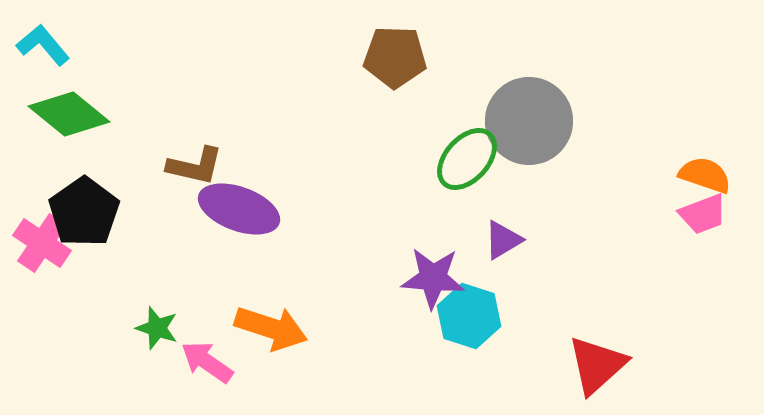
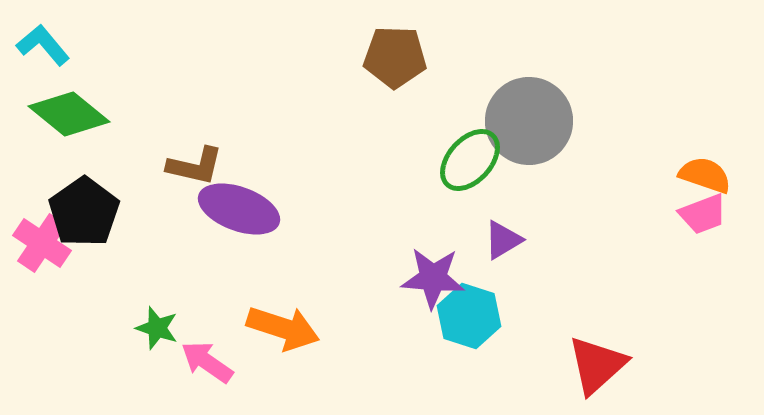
green ellipse: moved 3 px right, 1 px down
orange arrow: moved 12 px right
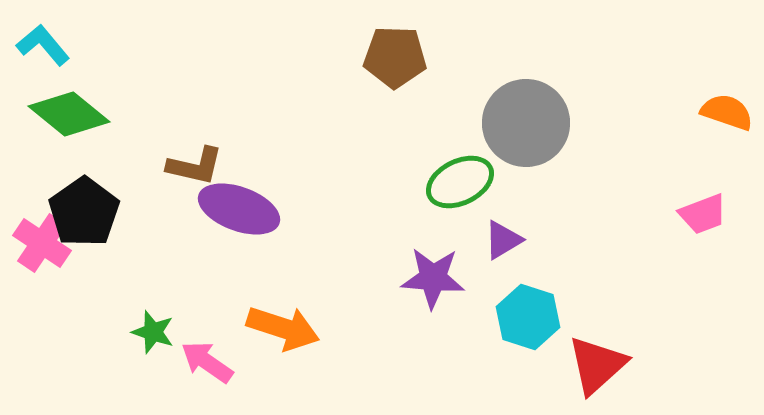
gray circle: moved 3 px left, 2 px down
green ellipse: moved 10 px left, 22 px down; rotated 22 degrees clockwise
orange semicircle: moved 22 px right, 63 px up
cyan hexagon: moved 59 px right, 1 px down
green star: moved 4 px left, 4 px down
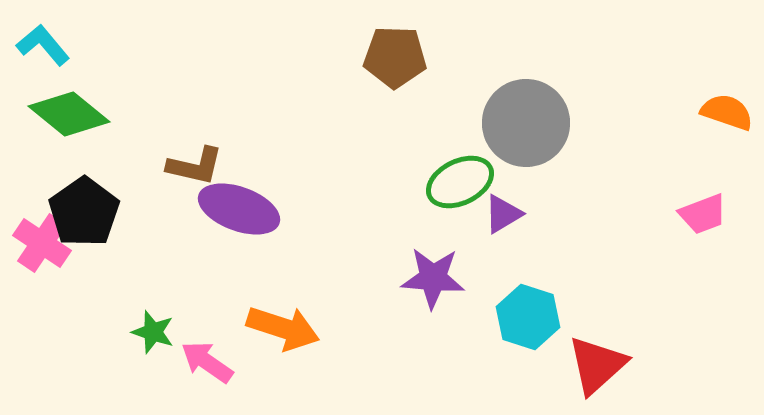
purple triangle: moved 26 px up
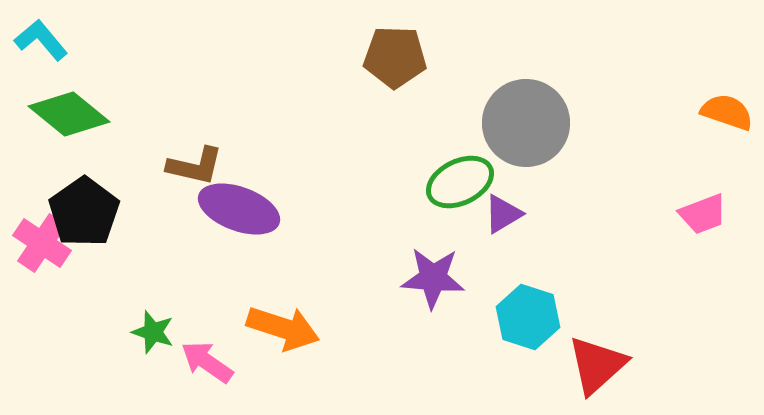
cyan L-shape: moved 2 px left, 5 px up
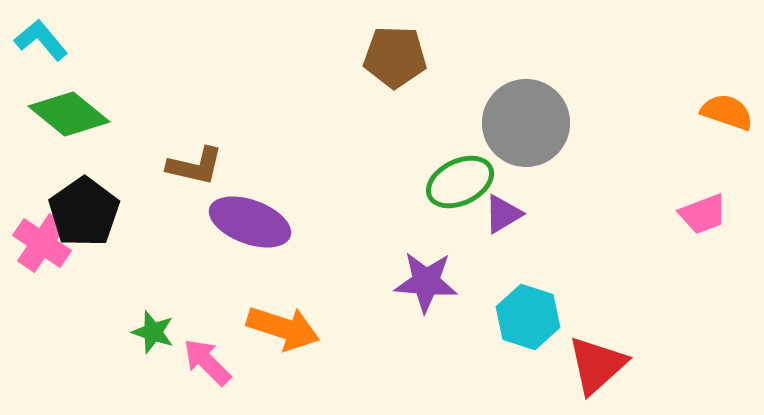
purple ellipse: moved 11 px right, 13 px down
purple star: moved 7 px left, 4 px down
pink arrow: rotated 10 degrees clockwise
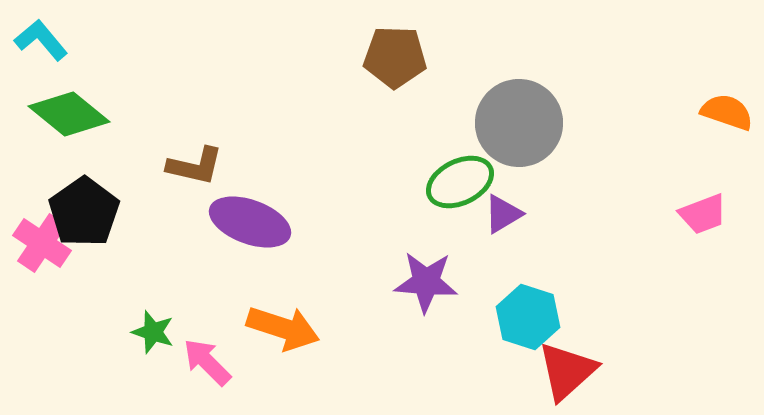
gray circle: moved 7 px left
red triangle: moved 30 px left, 6 px down
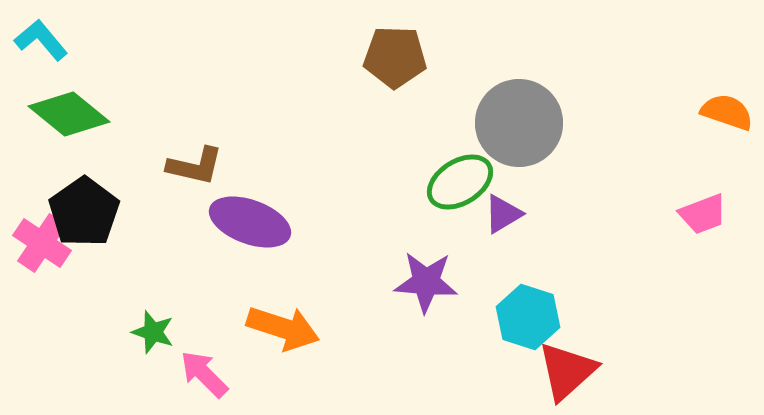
green ellipse: rotated 6 degrees counterclockwise
pink arrow: moved 3 px left, 12 px down
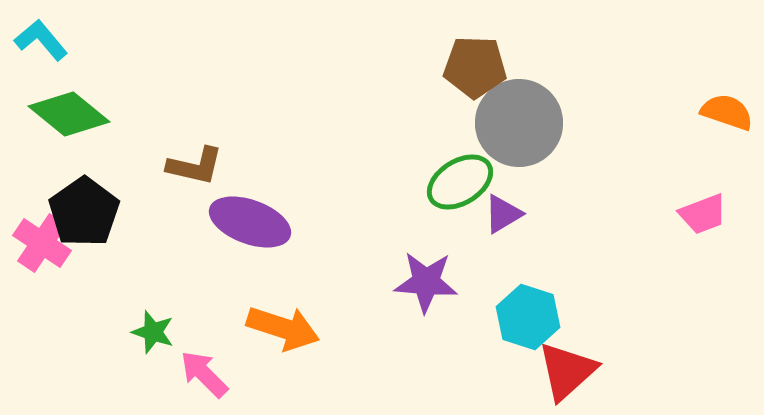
brown pentagon: moved 80 px right, 10 px down
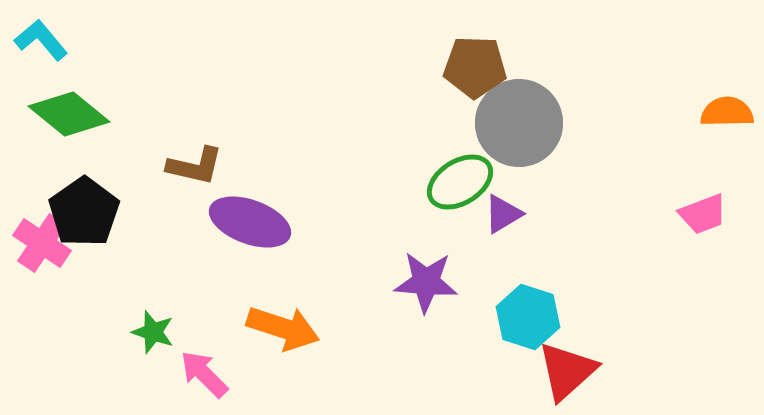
orange semicircle: rotated 20 degrees counterclockwise
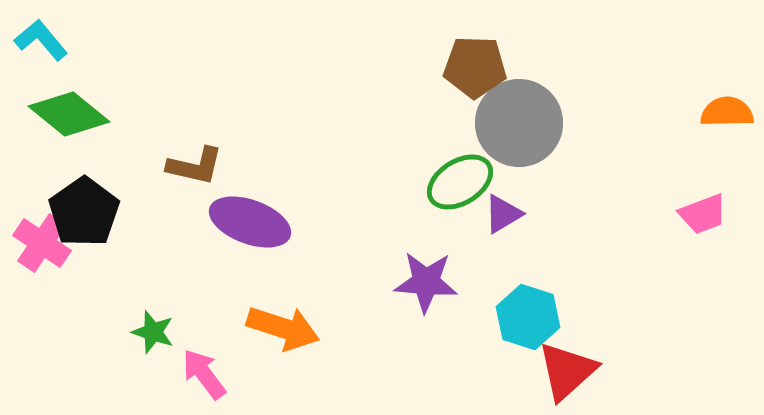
pink arrow: rotated 8 degrees clockwise
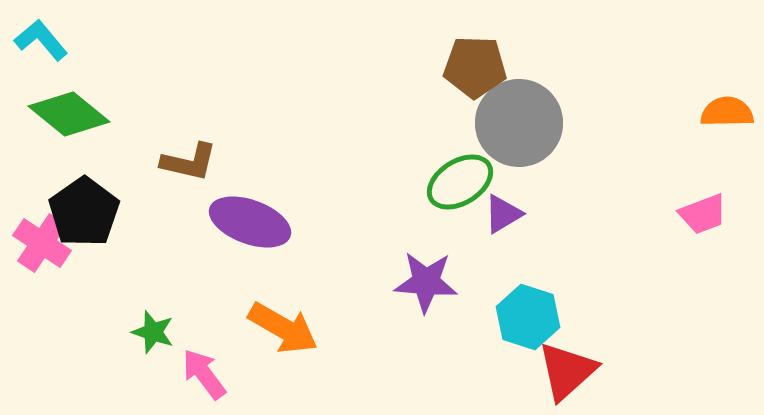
brown L-shape: moved 6 px left, 4 px up
orange arrow: rotated 12 degrees clockwise
